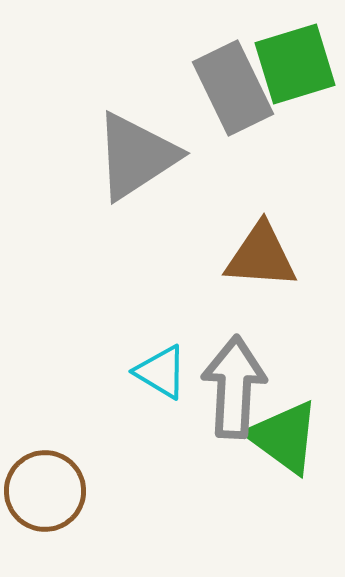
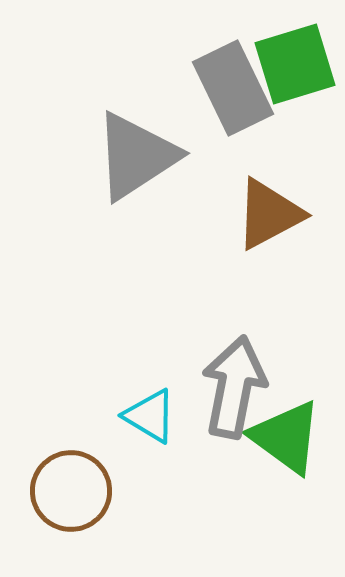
brown triangle: moved 8 px right, 42 px up; rotated 32 degrees counterclockwise
cyan triangle: moved 11 px left, 44 px down
gray arrow: rotated 8 degrees clockwise
green triangle: moved 2 px right
brown circle: moved 26 px right
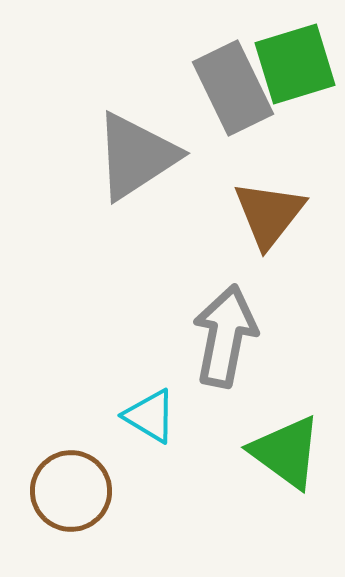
brown triangle: rotated 24 degrees counterclockwise
gray arrow: moved 9 px left, 51 px up
green triangle: moved 15 px down
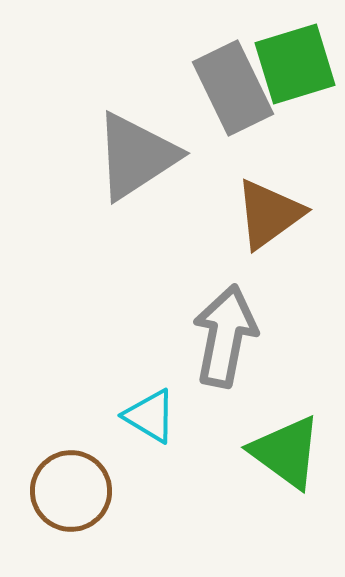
brown triangle: rotated 16 degrees clockwise
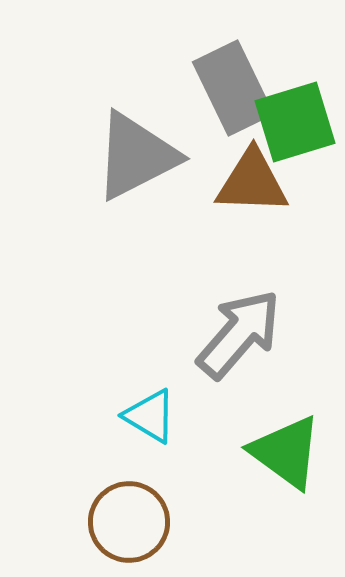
green square: moved 58 px down
gray triangle: rotated 6 degrees clockwise
brown triangle: moved 17 px left, 32 px up; rotated 38 degrees clockwise
gray arrow: moved 14 px right, 2 px up; rotated 30 degrees clockwise
brown circle: moved 58 px right, 31 px down
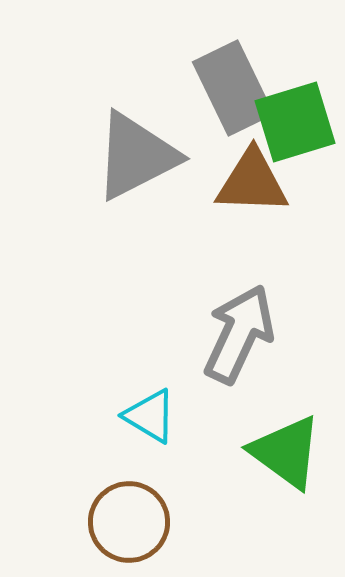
gray arrow: rotated 16 degrees counterclockwise
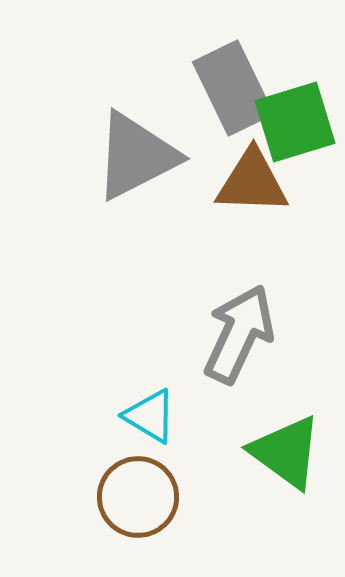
brown circle: moved 9 px right, 25 px up
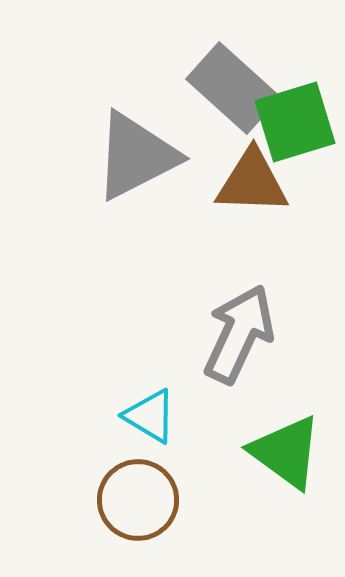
gray rectangle: rotated 22 degrees counterclockwise
brown circle: moved 3 px down
